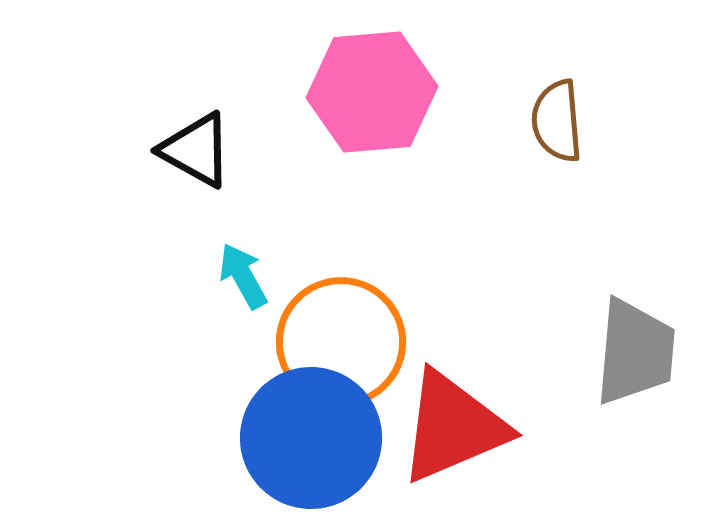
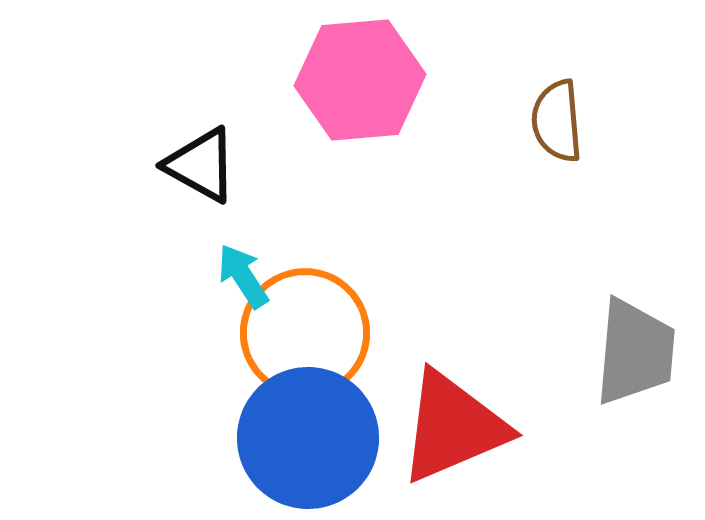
pink hexagon: moved 12 px left, 12 px up
black triangle: moved 5 px right, 15 px down
cyan arrow: rotated 4 degrees counterclockwise
orange circle: moved 36 px left, 9 px up
blue circle: moved 3 px left
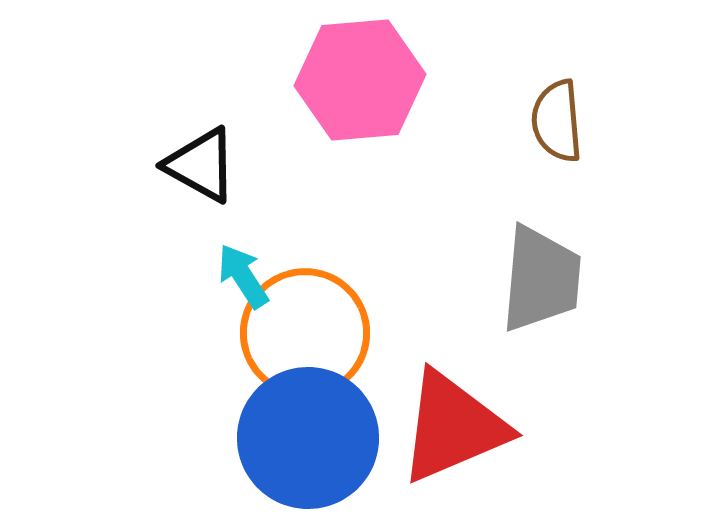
gray trapezoid: moved 94 px left, 73 px up
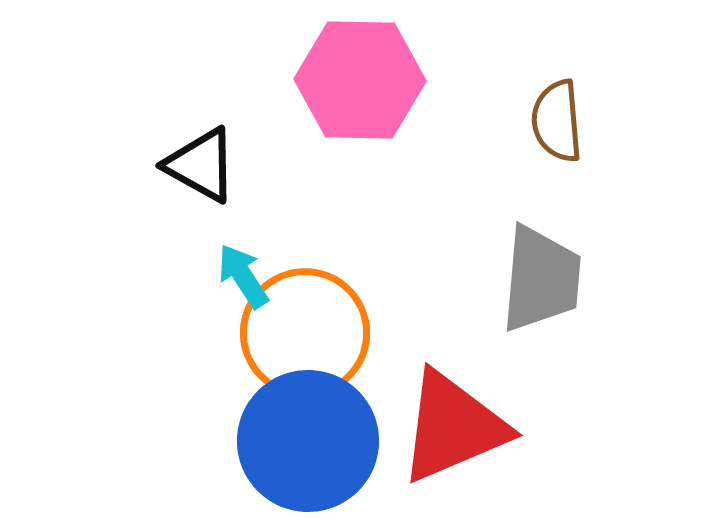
pink hexagon: rotated 6 degrees clockwise
blue circle: moved 3 px down
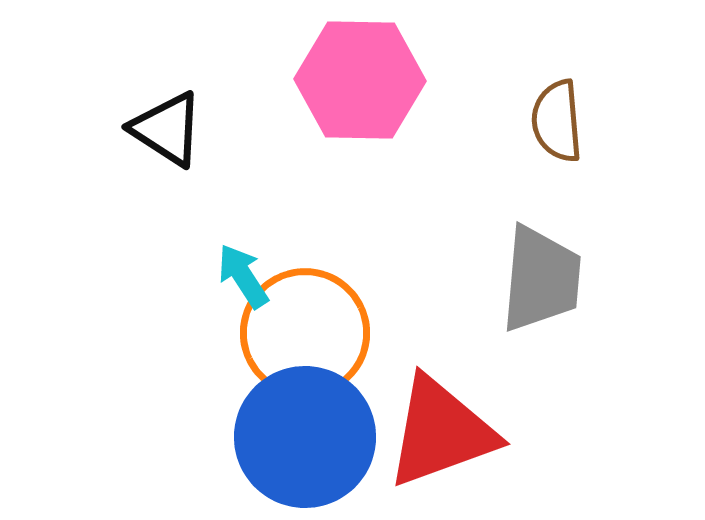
black triangle: moved 34 px left, 36 px up; rotated 4 degrees clockwise
red triangle: moved 12 px left, 5 px down; rotated 3 degrees clockwise
blue circle: moved 3 px left, 4 px up
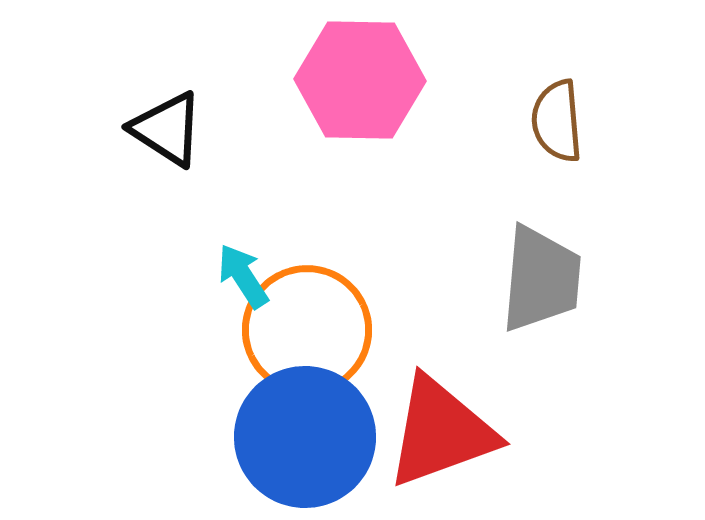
orange circle: moved 2 px right, 3 px up
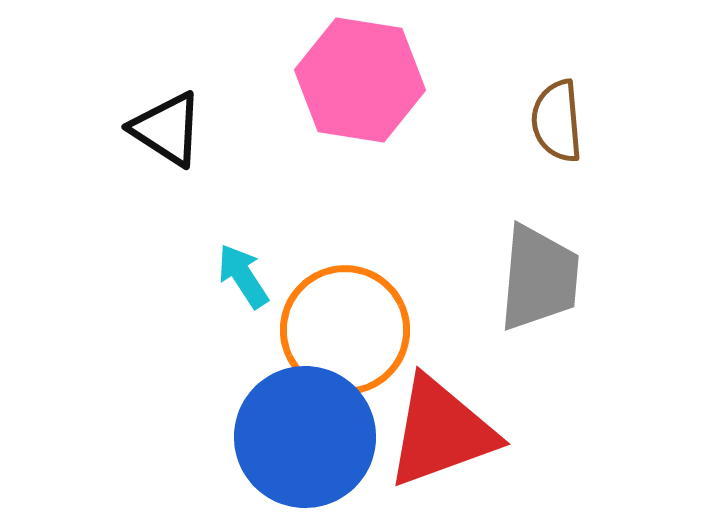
pink hexagon: rotated 8 degrees clockwise
gray trapezoid: moved 2 px left, 1 px up
orange circle: moved 38 px right
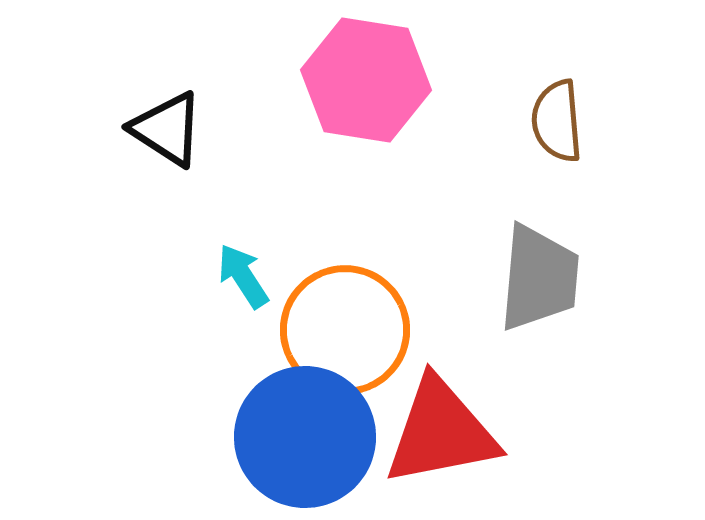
pink hexagon: moved 6 px right
red triangle: rotated 9 degrees clockwise
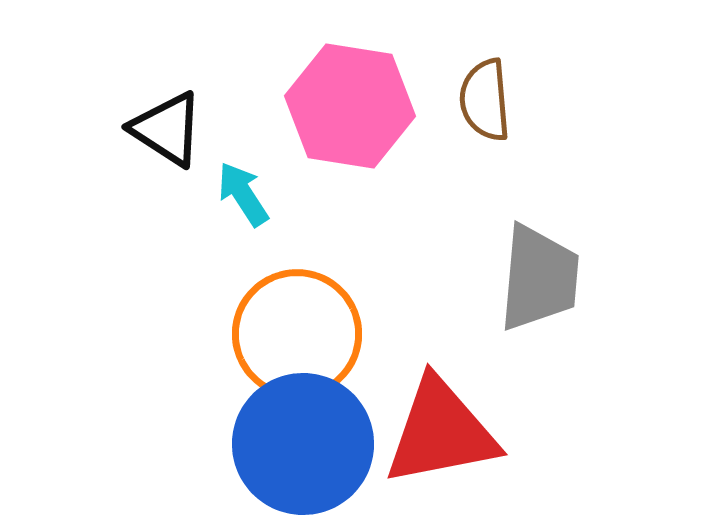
pink hexagon: moved 16 px left, 26 px down
brown semicircle: moved 72 px left, 21 px up
cyan arrow: moved 82 px up
orange circle: moved 48 px left, 4 px down
blue circle: moved 2 px left, 7 px down
